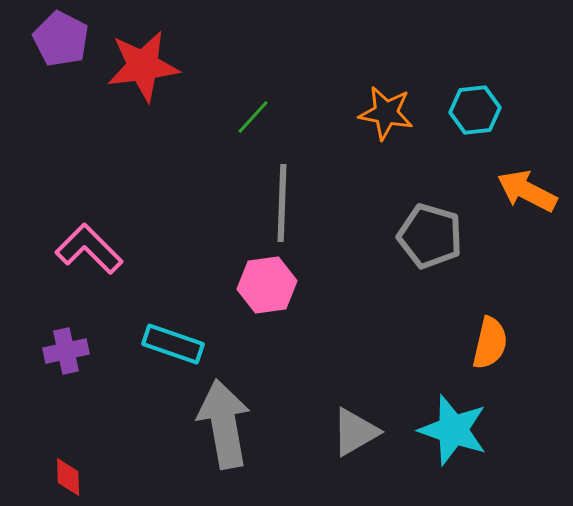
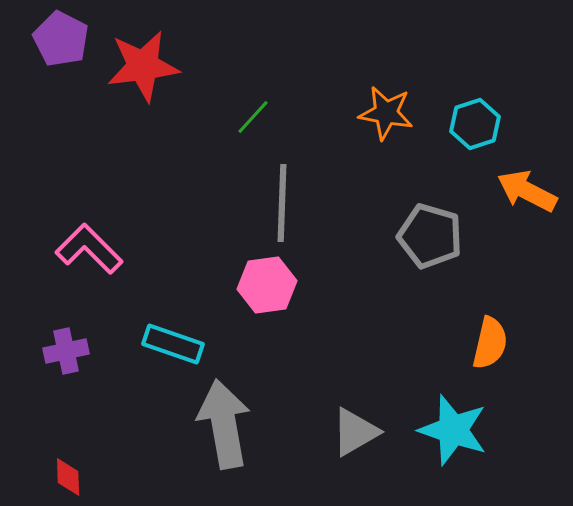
cyan hexagon: moved 14 px down; rotated 12 degrees counterclockwise
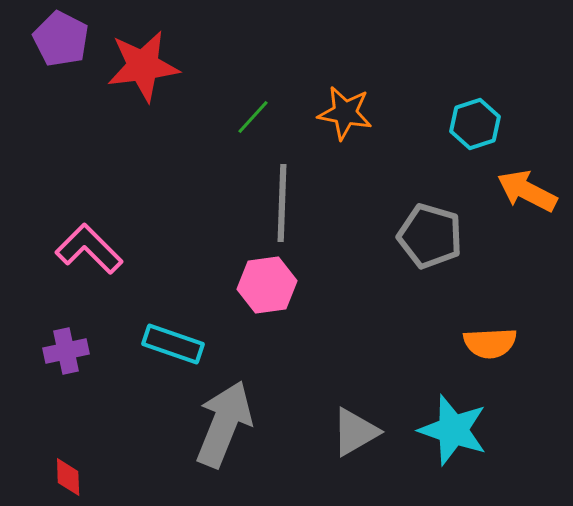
orange star: moved 41 px left
orange semicircle: rotated 74 degrees clockwise
gray arrow: rotated 32 degrees clockwise
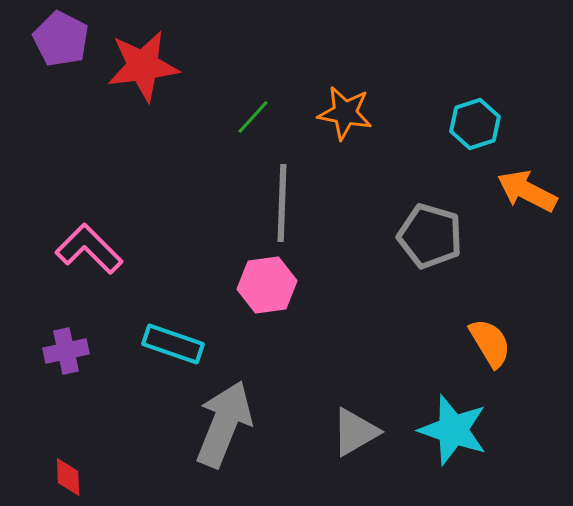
orange semicircle: rotated 118 degrees counterclockwise
